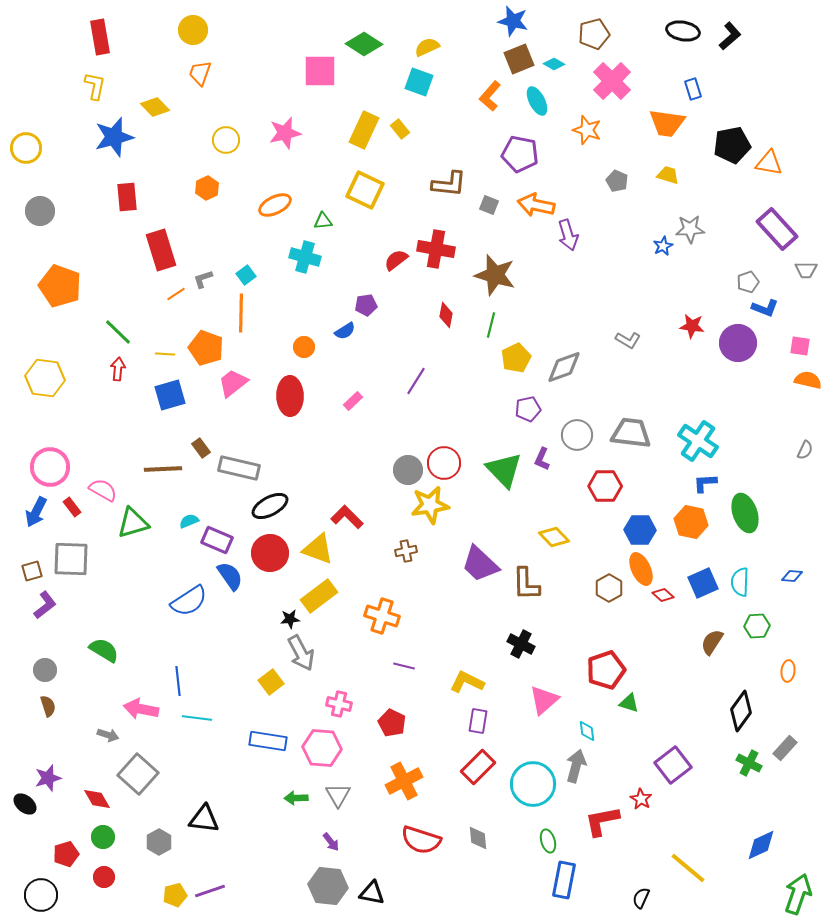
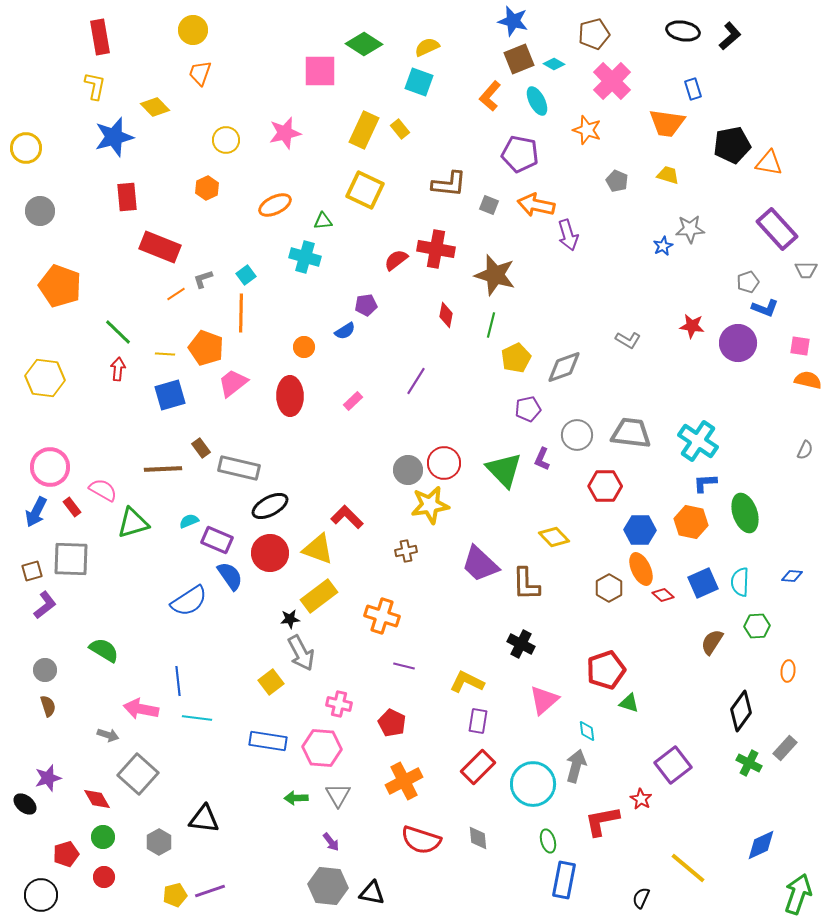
red rectangle at (161, 250): moved 1 px left, 3 px up; rotated 51 degrees counterclockwise
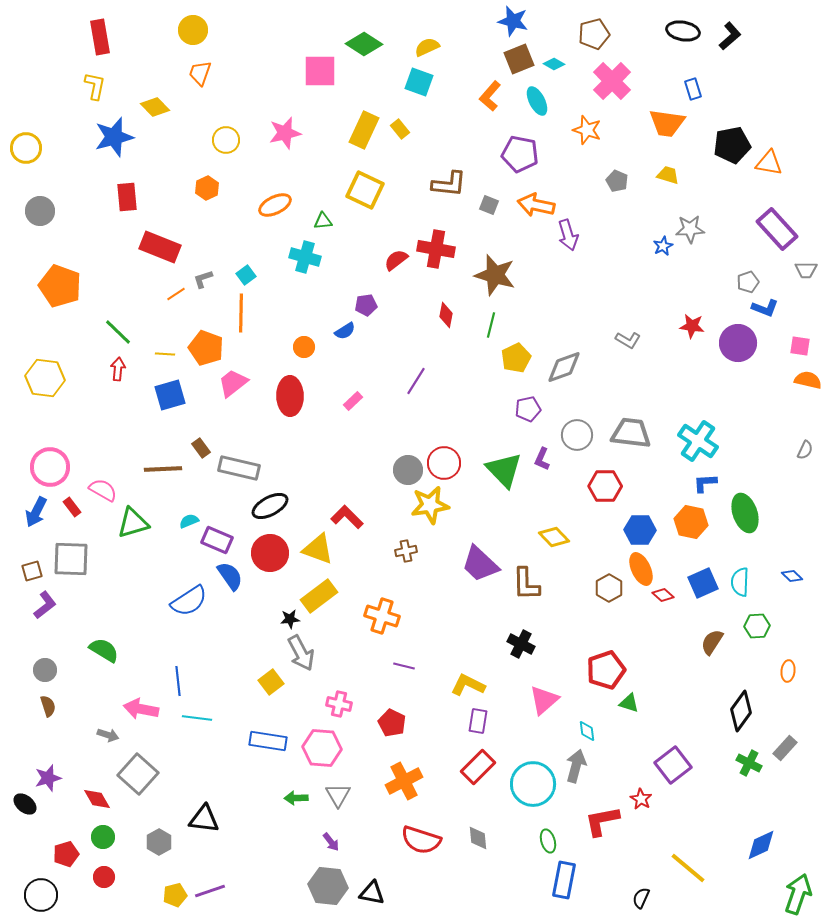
blue diamond at (792, 576): rotated 40 degrees clockwise
yellow L-shape at (467, 682): moved 1 px right, 3 px down
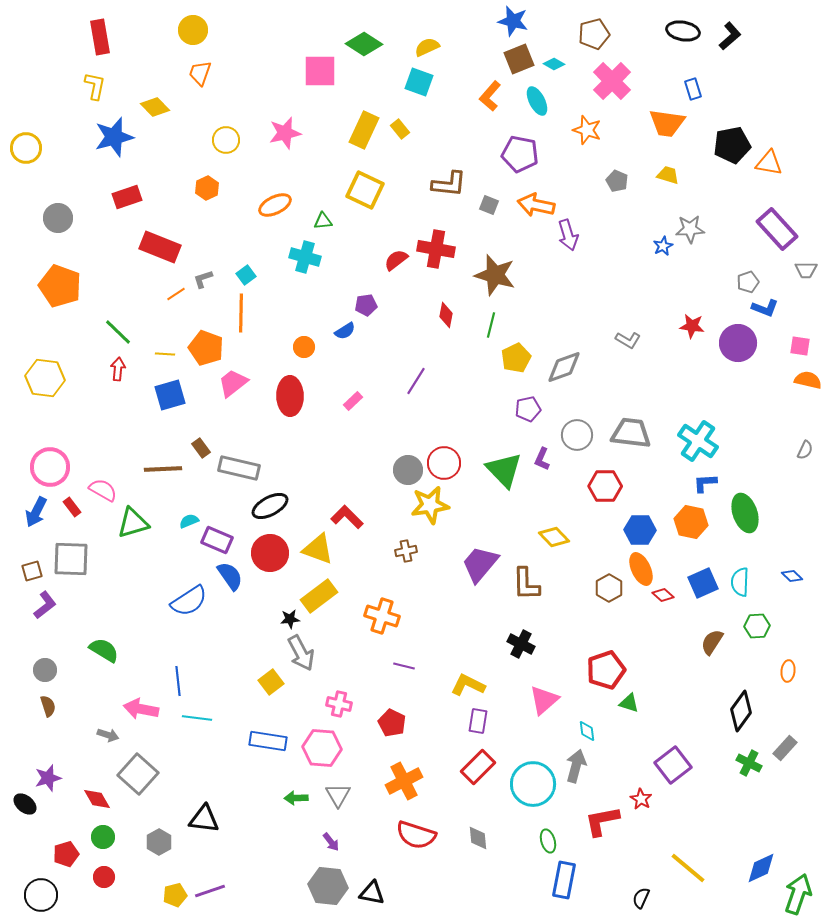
red rectangle at (127, 197): rotated 76 degrees clockwise
gray circle at (40, 211): moved 18 px right, 7 px down
purple trapezoid at (480, 564): rotated 87 degrees clockwise
red semicircle at (421, 840): moved 5 px left, 5 px up
blue diamond at (761, 845): moved 23 px down
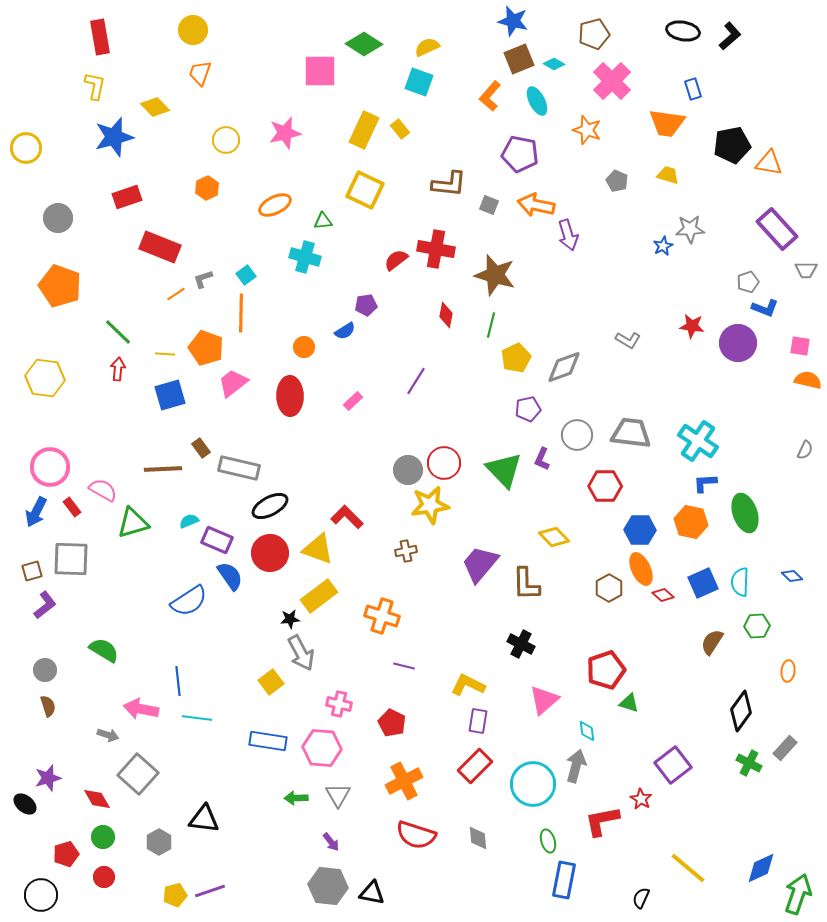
red rectangle at (478, 767): moved 3 px left, 1 px up
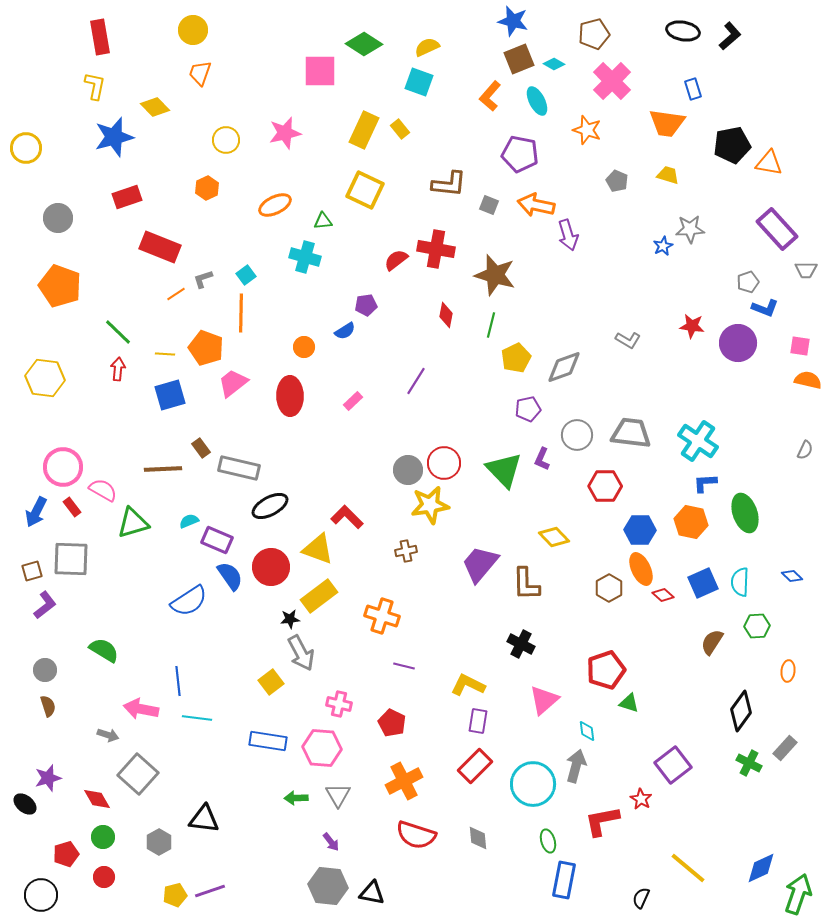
pink circle at (50, 467): moved 13 px right
red circle at (270, 553): moved 1 px right, 14 px down
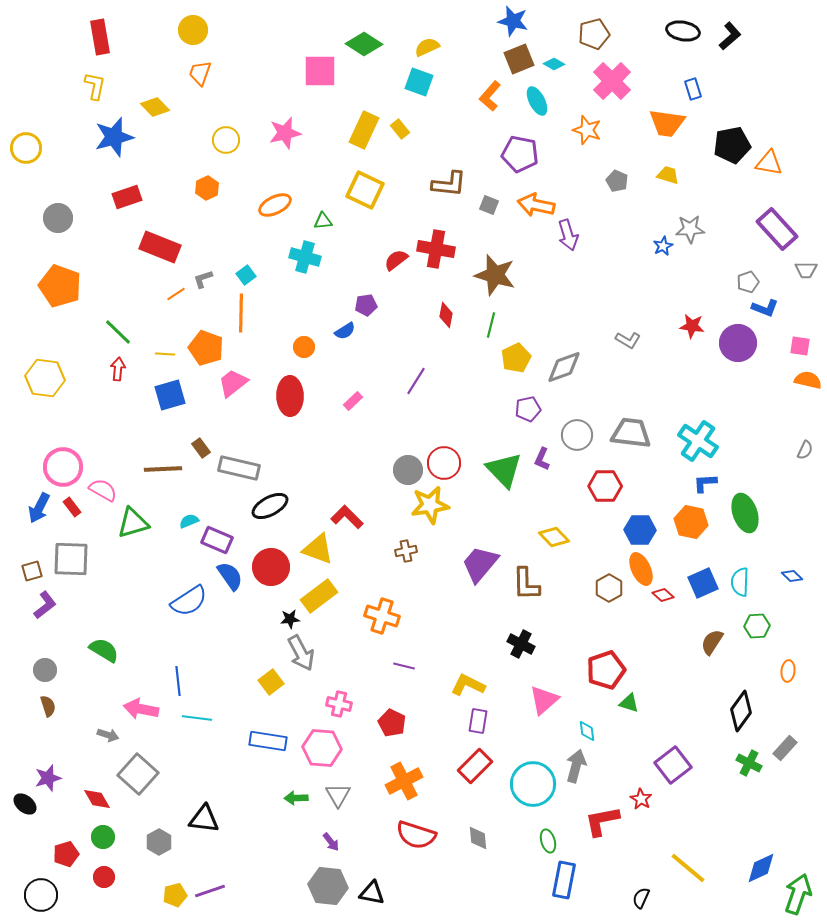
blue arrow at (36, 512): moved 3 px right, 4 px up
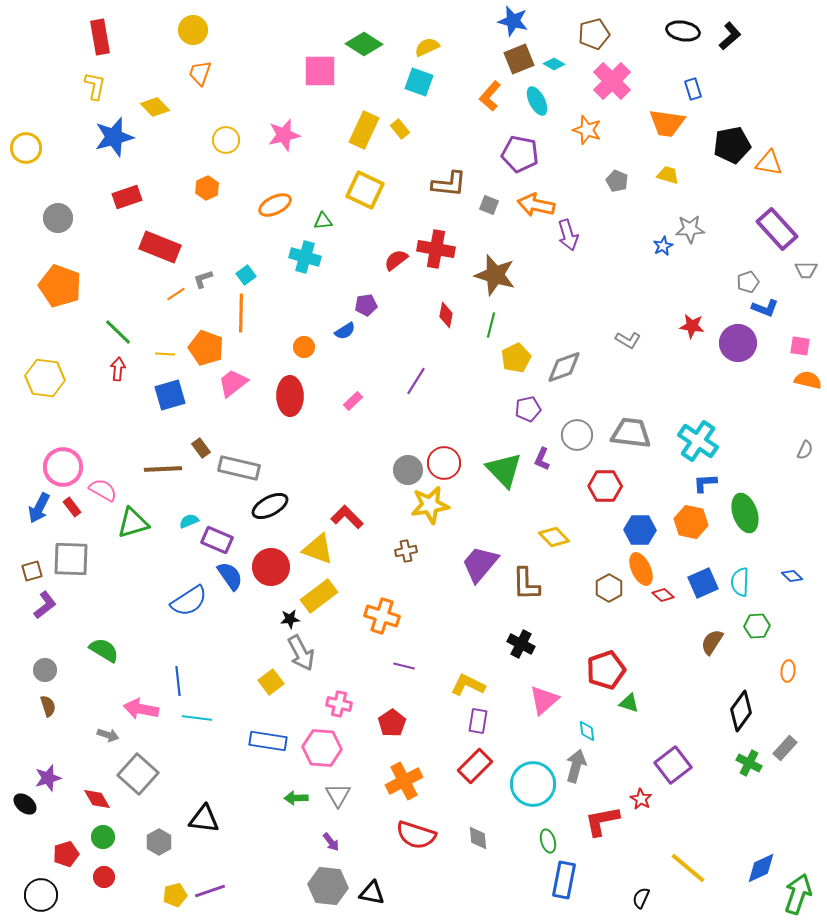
pink star at (285, 133): moved 1 px left, 2 px down
red pentagon at (392, 723): rotated 12 degrees clockwise
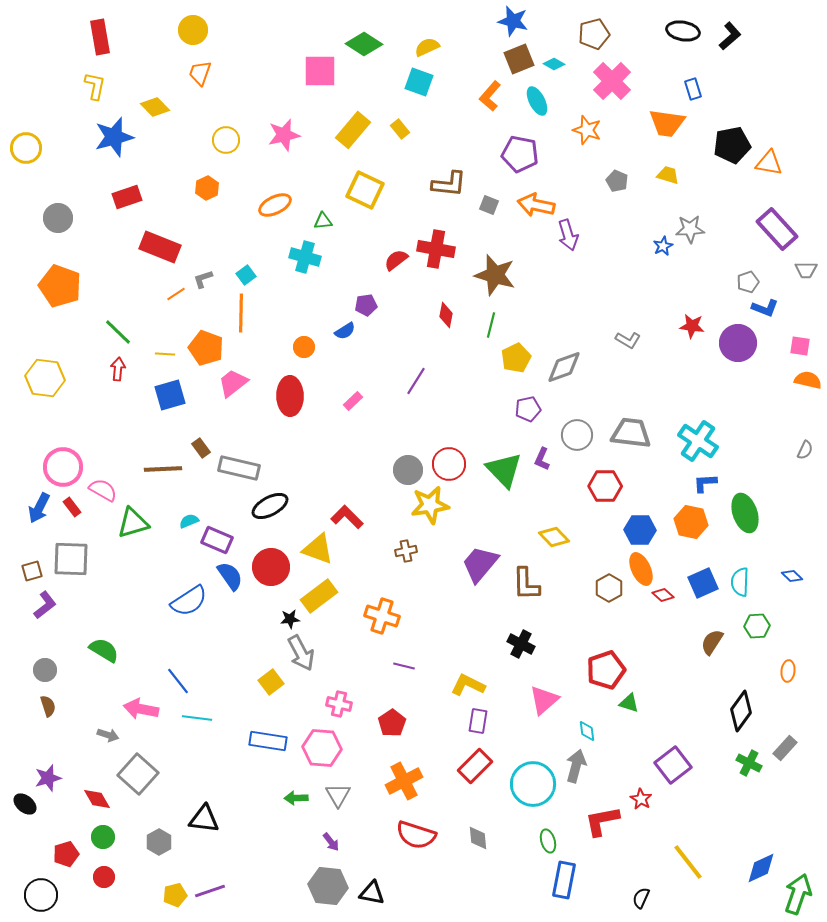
yellow rectangle at (364, 130): moved 11 px left; rotated 15 degrees clockwise
red circle at (444, 463): moved 5 px right, 1 px down
blue line at (178, 681): rotated 32 degrees counterclockwise
yellow line at (688, 868): moved 6 px up; rotated 12 degrees clockwise
